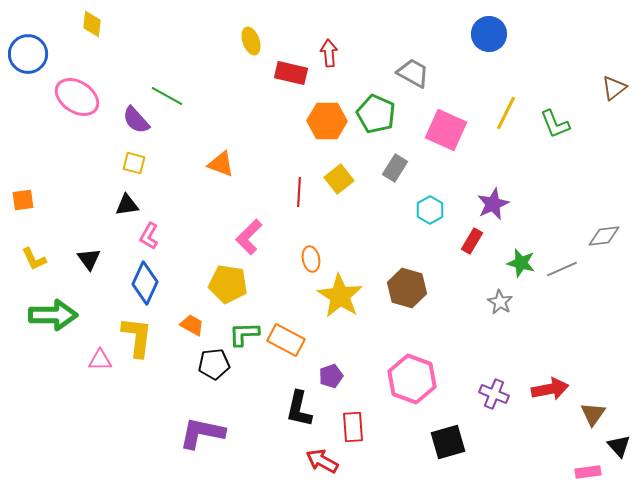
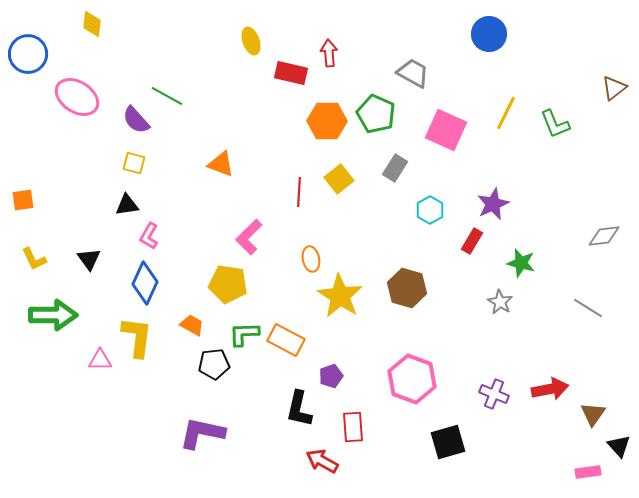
gray line at (562, 269): moved 26 px right, 39 px down; rotated 56 degrees clockwise
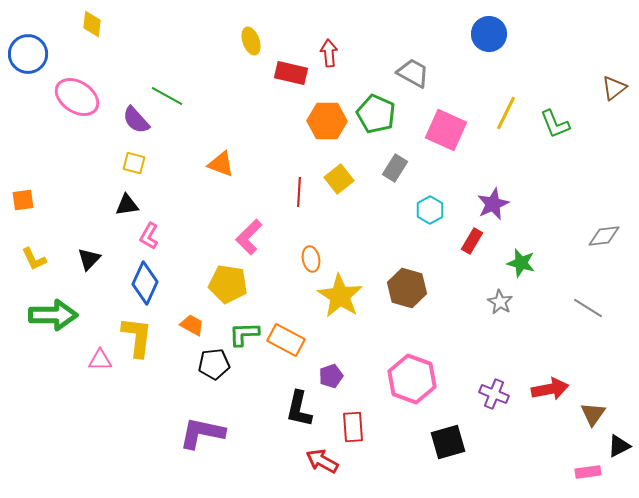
black triangle at (89, 259): rotated 20 degrees clockwise
black triangle at (619, 446): rotated 45 degrees clockwise
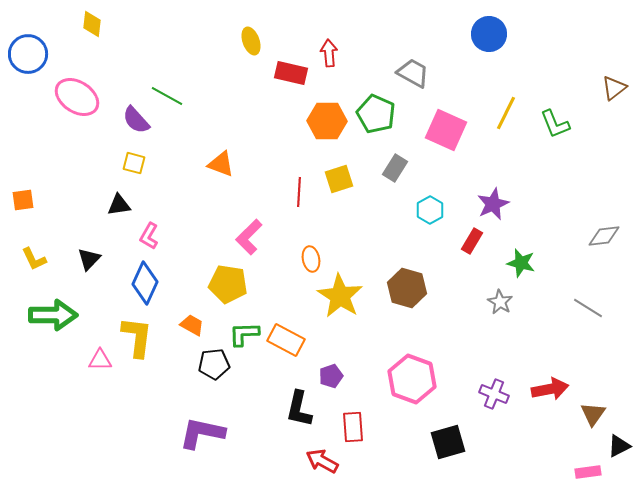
yellow square at (339, 179): rotated 20 degrees clockwise
black triangle at (127, 205): moved 8 px left
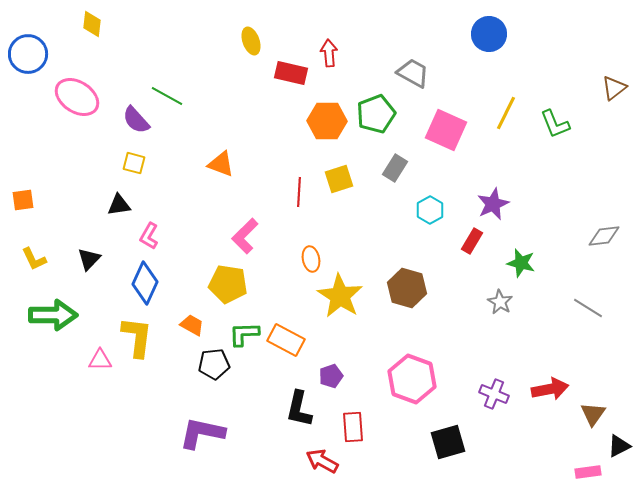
green pentagon at (376, 114): rotated 27 degrees clockwise
pink L-shape at (249, 237): moved 4 px left, 1 px up
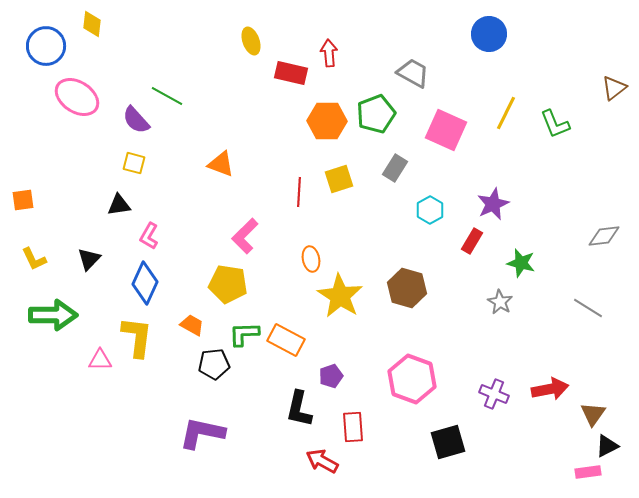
blue circle at (28, 54): moved 18 px right, 8 px up
black triangle at (619, 446): moved 12 px left
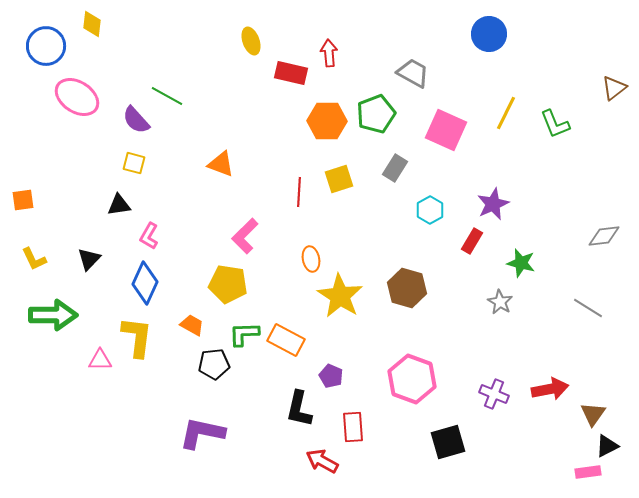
purple pentagon at (331, 376): rotated 30 degrees counterclockwise
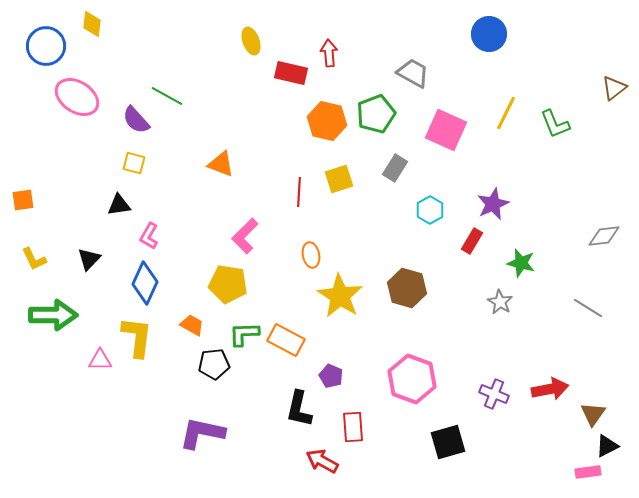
orange hexagon at (327, 121): rotated 12 degrees clockwise
orange ellipse at (311, 259): moved 4 px up
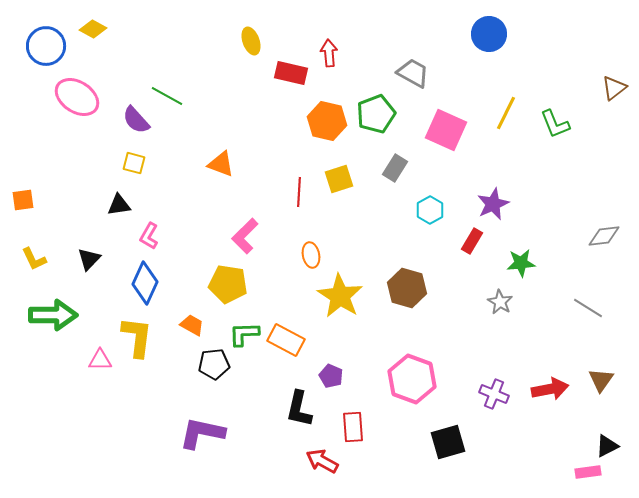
yellow diamond at (92, 24): moved 1 px right, 5 px down; rotated 68 degrees counterclockwise
green star at (521, 263): rotated 20 degrees counterclockwise
brown triangle at (593, 414): moved 8 px right, 34 px up
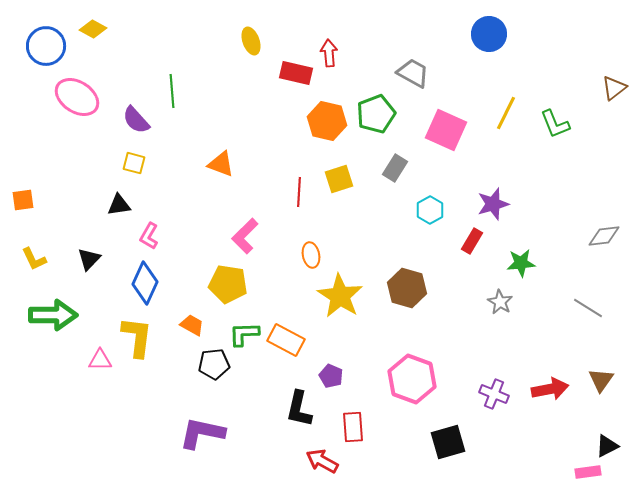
red rectangle at (291, 73): moved 5 px right
green line at (167, 96): moved 5 px right, 5 px up; rotated 56 degrees clockwise
purple star at (493, 204): rotated 8 degrees clockwise
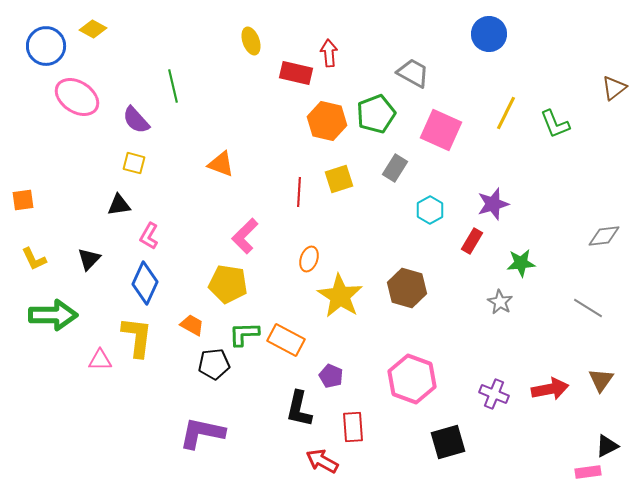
green line at (172, 91): moved 1 px right, 5 px up; rotated 8 degrees counterclockwise
pink square at (446, 130): moved 5 px left
orange ellipse at (311, 255): moved 2 px left, 4 px down; rotated 30 degrees clockwise
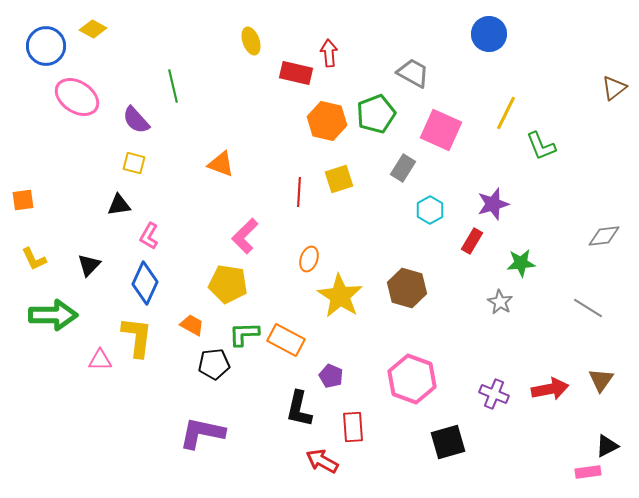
green L-shape at (555, 124): moved 14 px left, 22 px down
gray rectangle at (395, 168): moved 8 px right
black triangle at (89, 259): moved 6 px down
